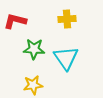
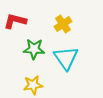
yellow cross: moved 4 px left, 5 px down; rotated 30 degrees counterclockwise
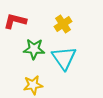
cyan triangle: moved 2 px left
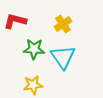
cyan triangle: moved 1 px left, 1 px up
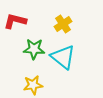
cyan triangle: rotated 16 degrees counterclockwise
